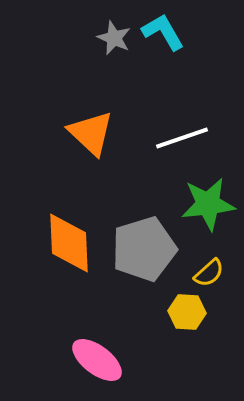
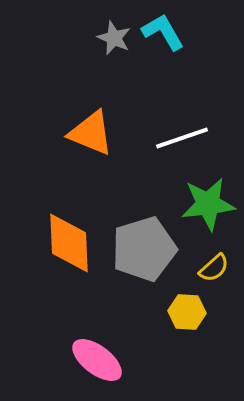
orange triangle: rotated 21 degrees counterclockwise
yellow semicircle: moved 5 px right, 5 px up
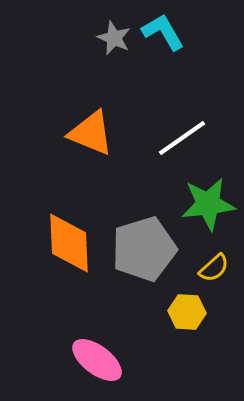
white line: rotated 16 degrees counterclockwise
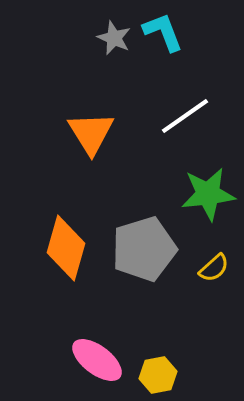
cyan L-shape: rotated 9 degrees clockwise
orange triangle: rotated 36 degrees clockwise
white line: moved 3 px right, 22 px up
green star: moved 10 px up
orange diamond: moved 3 px left, 5 px down; rotated 18 degrees clockwise
yellow hexagon: moved 29 px left, 63 px down; rotated 15 degrees counterclockwise
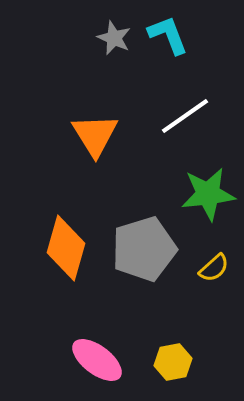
cyan L-shape: moved 5 px right, 3 px down
orange triangle: moved 4 px right, 2 px down
yellow hexagon: moved 15 px right, 13 px up
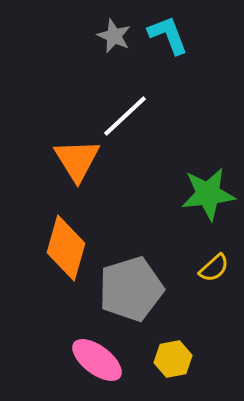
gray star: moved 2 px up
white line: moved 60 px left; rotated 8 degrees counterclockwise
orange triangle: moved 18 px left, 25 px down
gray pentagon: moved 13 px left, 40 px down
yellow hexagon: moved 3 px up
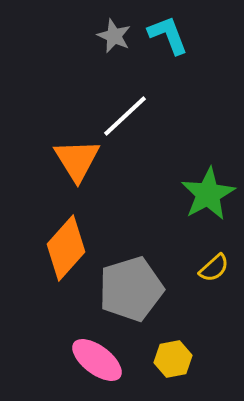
green star: rotated 22 degrees counterclockwise
orange diamond: rotated 26 degrees clockwise
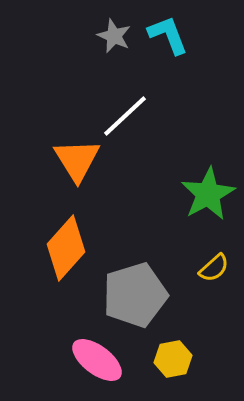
gray pentagon: moved 4 px right, 6 px down
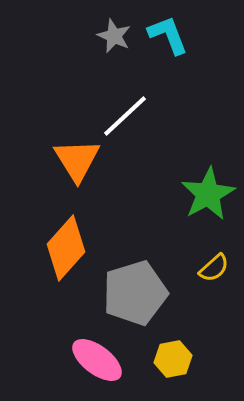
gray pentagon: moved 2 px up
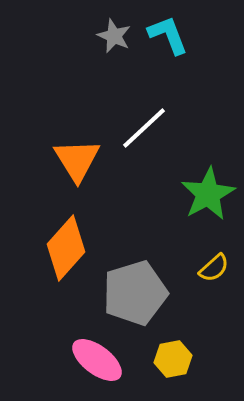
white line: moved 19 px right, 12 px down
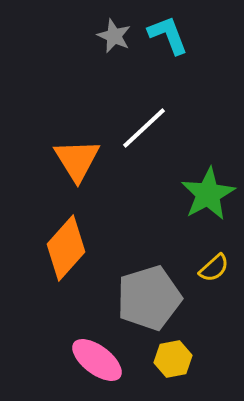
gray pentagon: moved 14 px right, 5 px down
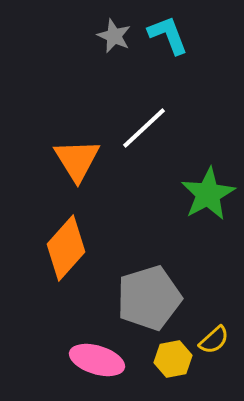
yellow semicircle: moved 72 px down
pink ellipse: rotated 20 degrees counterclockwise
